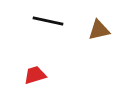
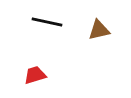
black line: moved 1 px left, 1 px down
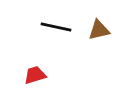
black line: moved 9 px right, 5 px down
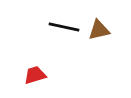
black line: moved 8 px right
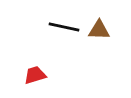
brown triangle: rotated 15 degrees clockwise
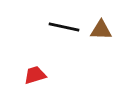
brown triangle: moved 2 px right
